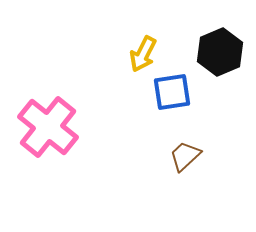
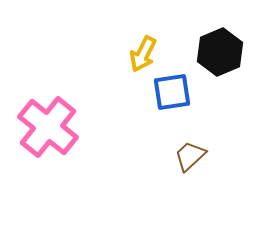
brown trapezoid: moved 5 px right
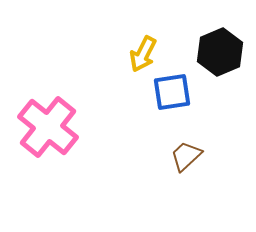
brown trapezoid: moved 4 px left
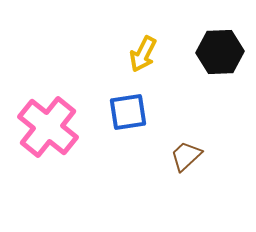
black hexagon: rotated 21 degrees clockwise
blue square: moved 44 px left, 20 px down
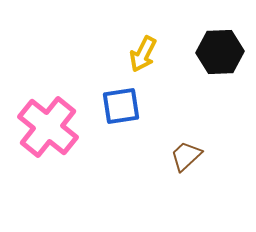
blue square: moved 7 px left, 6 px up
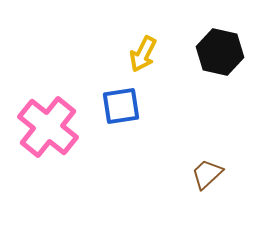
black hexagon: rotated 15 degrees clockwise
brown trapezoid: moved 21 px right, 18 px down
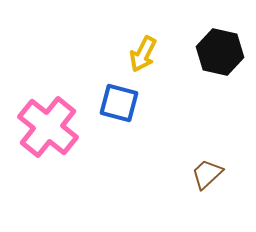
blue square: moved 2 px left, 3 px up; rotated 24 degrees clockwise
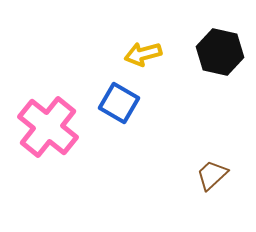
yellow arrow: rotated 48 degrees clockwise
blue square: rotated 15 degrees clockwise
brown trapezoid: moved 5 px right, 1 px down
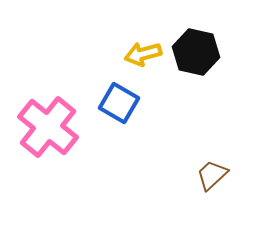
black hexagon: moved 24 px left
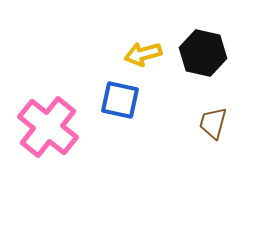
black hexagon: moved 7 px right, 1 px down
blue square: moved 1 px right, 3 px up; rotated 18 degrees counterclockwise
brown trapezoid: moved 1 px right, 52 px up; rotated 32 degrees counterclockwise
